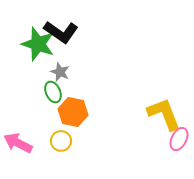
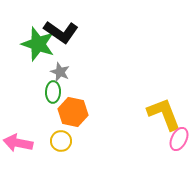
green ellipse: rotated 25 degrees clockwise
pink arrow: rotated 16 degrees counterclockwise
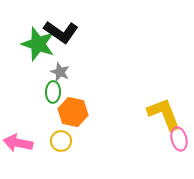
pink ellipse: rotated 40 degrees counterclockwise
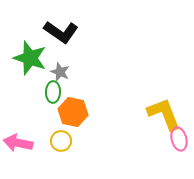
green star: moved 8 px left, 14 px down
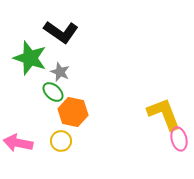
green ellipse: rotated 50 degrees counterclockwise
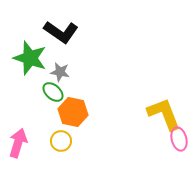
gray star: rotated 12 degrees counterclockwise
pink arrow: rotated 96 degrees clockwise
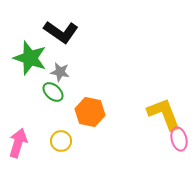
orange hexagon: moved 17 px right
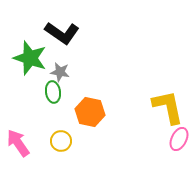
black L-shape: moved 1 px right, 1 px down
green ellipse: rotated 40 degrees clockwise
yellow L-shape: moved 4 px right, 7 px up; rotated 9 degrees clockwise
pink ellipse: rotated 40 degrees clockwise
pink arrow: rotated 52 degrees counterclockwise
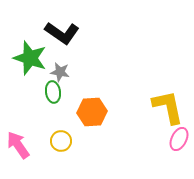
orange hexagon: moved 2 px right; rotated 16 degrees counterclockwise
pink arrow: moved 2 px down
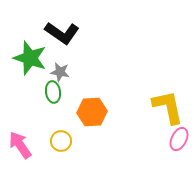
pink arrow: moved 2 px right
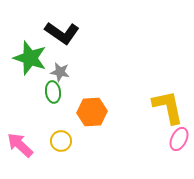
pink arrow: rotated 12 degrees counterclockwise
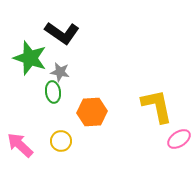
yellow L-shape: moved 11 px left, 1 px up
pink ellipse: rotated 30 degrees clockwise
